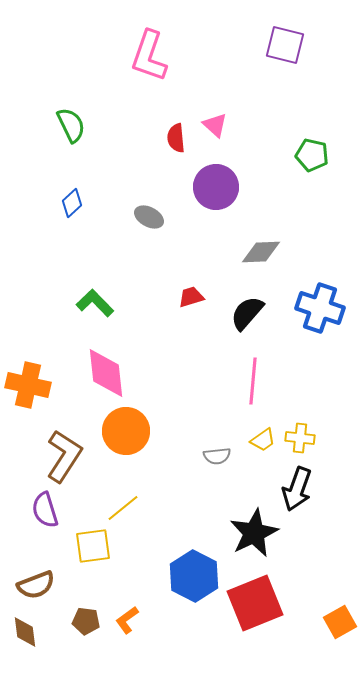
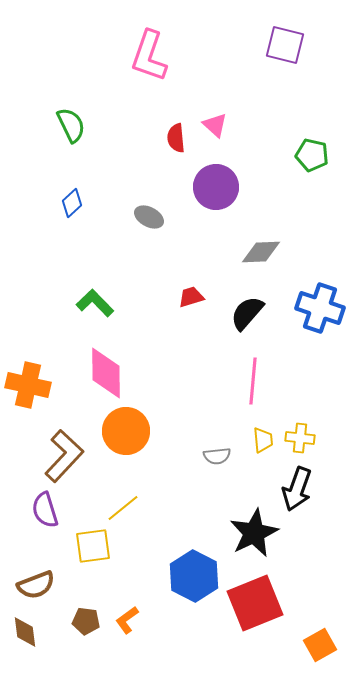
pink diamond: rotated 6 degrees clockwise
yellow trapezoid: rotated 60 degrees counterclockwise
brown L-shape: rotated 10 degrees clockwise
orange square: moved 20 px left, 23 px down
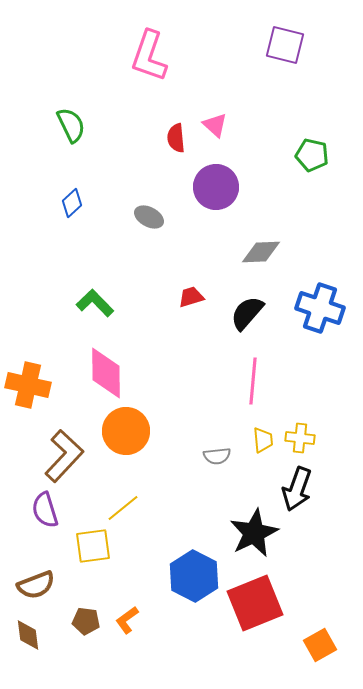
brown diamond: moved 3 px right, 3 px down
